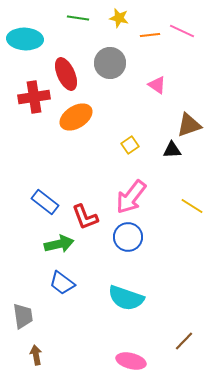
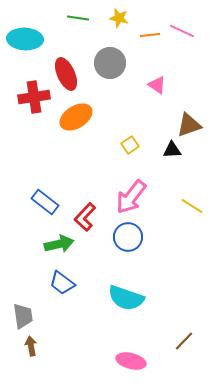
red L-shape: rotated 64 degrees clockwise
brown arrow: moved 5 px left, 9 px up
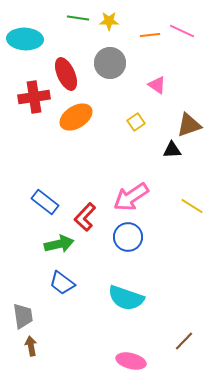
yellow star: moved 10 px left, 3 px down; rotated 12 degrees counterclockwise
yellow square: moved 6 px right, 23 px up
pink arrow: rotated 18 degrees clockwise
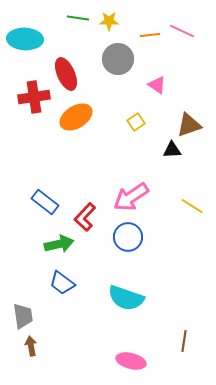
gray circle: moved 8 px right, 4 px up
brown line: rotated 35 degrees counterclockwise
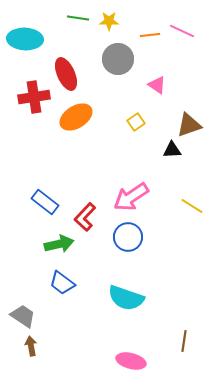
gray trapezoid: rotated 48 degrees counterclockwise
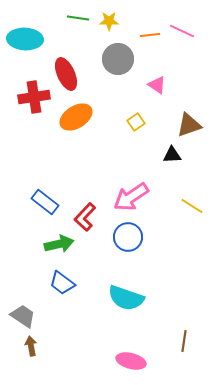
black triangle: moved 5 px down
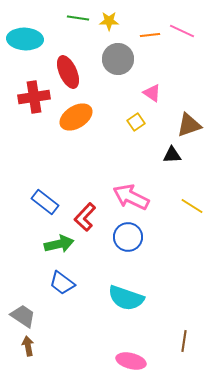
red ellipse: moved 2 px right, 2 px up
pink triangle: moved 5 px left, 8 px down
pink arrow: rotated 60 degrees clockwise
brown arrow: moved 3 px left
